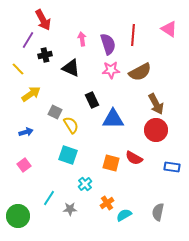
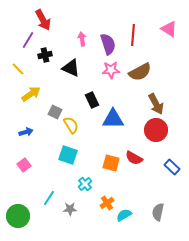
blue rectangle: rotated 35 degrees clockwise
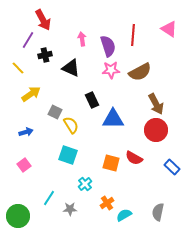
purple semicircle: moved 2 px down
yellow line: moved 1 px up
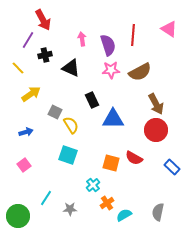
purple semicircle: moved 1 px up
cyan cross: moved 8 px right, 1 px down
cyan line: moved 3 px left
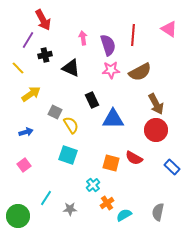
pink arrow: moved 1 px right, 1 px up
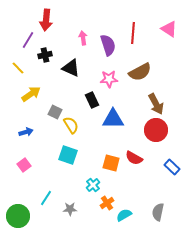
red arrow: moved 3 px right; rotated 35 degrees clockwise
red line: moved 2 px up
pink star: moved 2 px left, 9 px down
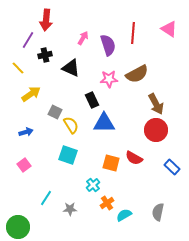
pink arrow: rotated 40 degrees clockwise
brown semicircle: moved 3 px left, 2 px down
blue triangle: moved 9 px left, 4 px down
green circle: moved 11 px down
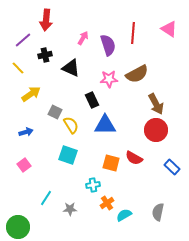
purple line: moved 5 px left; rotated 18 degrees clockwise
blue triangle: moved 1 px right, 2 px down
cyan cross: rotated 32 degrees clockwise
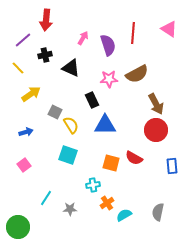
blue rectangle: moved 1 px up; rotated 42 degrees clockwise
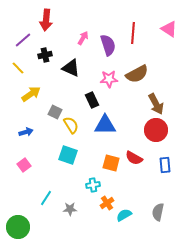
blue rectangle: moved 7 px left, 1 px up
